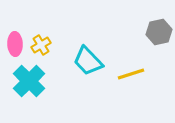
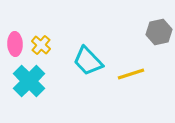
yellow cross: rotated 18 degrees counterclockwise
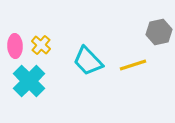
pink ellipse: moved 2 px down
yellow line: moved 2 px right, 9 px up
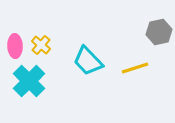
yellow line: moved 2 px right, 3 px down
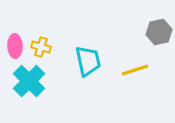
yellow cross: moved 2 px down; rotated 24 degrees counterclockwise
cyan trapezoid: rotated 148 degrees counterclockwise
yellow line: moved 2 px down
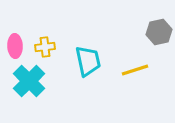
yellow cross: moved 4 px right; rotated 24 degrees counterclockwise
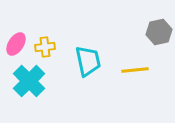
pink ellipse: moved 1 px right, 2 px up; rotated 35 degrees clockwise
yellow line: rotated 12 degrees clockwise
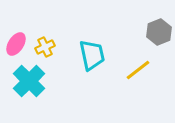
gray hexagon: rotated 10 degrees counterclockwise
yellow cross: rotated 18 degrees counterclockwise
cyan trapezoid: moved 4 px right, 6 px up
yellow line: moved 3 px right; rotated 32 degrees counterclockwise
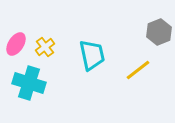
yellow cross: rotated 12 degrees counterclockwise
cyan cross: moved 2 px down; rotated 28 degrees counterclockwise
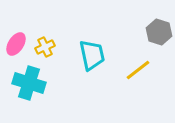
gray hexagon: rotated 20 degrees counterclockwise
yellow cross: rotated 12 degrees clockwise
